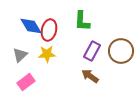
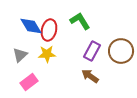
green L-shape: moved 2 px left; rotated 145 degrees clockwise
pink rectangle: moved 3 px right
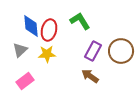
blue diamond: rotated 25 degrees clockwise
purple rectangle: moved 1 px right
gray triangle: moved 5 px up
pink rectangle: moved 4 px left, 1 px up
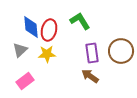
blue diamond: moved 1 px down
purple rectangle: moved 1 px left, 2 px down; rotated 36 degrees counterclockwise
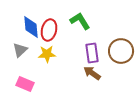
brown arrow: moved 2 px right, 3 px up
pink rectangle: moved 3 px down; rotated 60 degrees clockwise
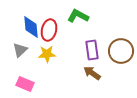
green L-shape: moved 2 px left, 5 px up; rotated 30 degrees counterclockwise
purple rectangle: moved 3 px up
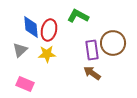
brown circle: moved 8 px left, 8 px up
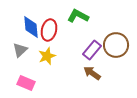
brown circle: moved 3 px right, 2 px down
purple rectangle: rotated 48 degrees clockwise
yellow star: moved 2 px down; rotated 18 degrees counterclockwise
pink rectangle: moved 1 px right, 1 px up
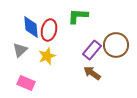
green L-shape: rotated 25 degrees counterclockwise
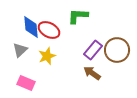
red ellipse: rotated 75 degrees counterclockwise
brown circle: moved 1 px right, 5 px down
purple rectangle: moved 1 px right
